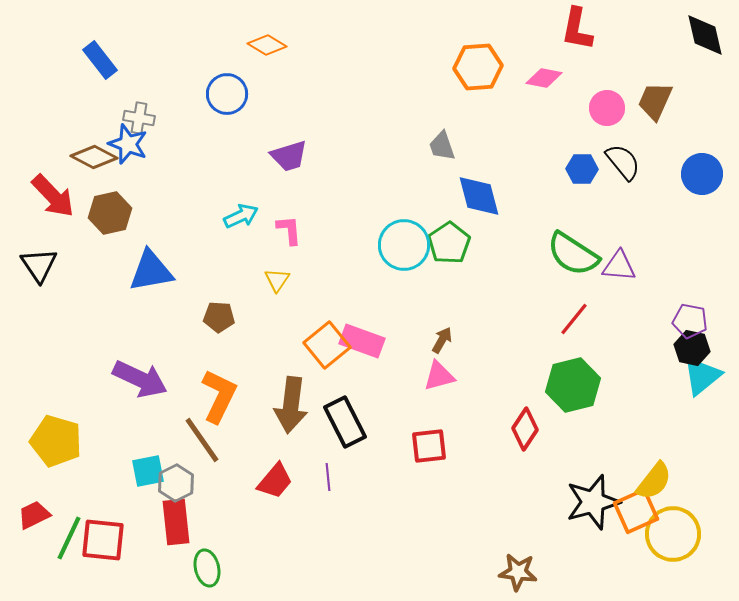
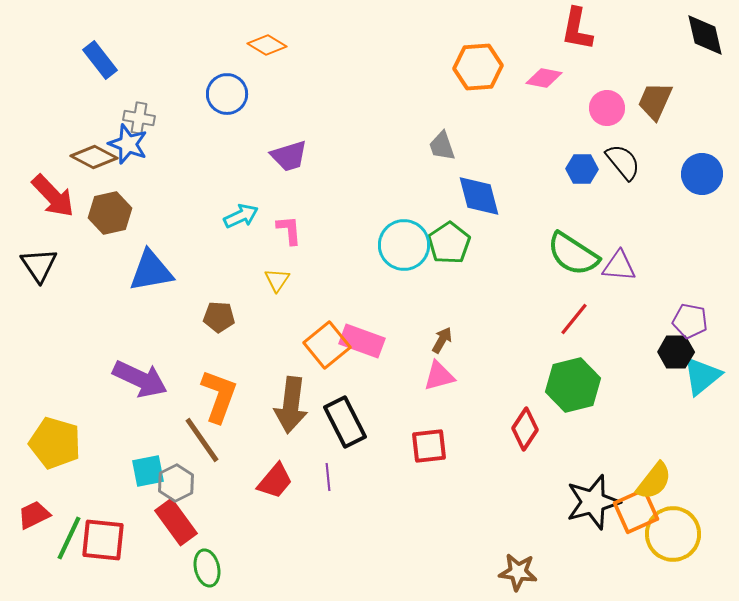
black hexagon at (692, 348): moved 16 px left, 4 px down; rotated 12 degrees counterclockwise
orange L-shape at (219, 396): rotated 6 degrees counterclockwise
yellow pentagon at (56, 441): moved 1 px left, 2 px down
red rectangle at (176, 522): rotated 30 degrees counterclockwise
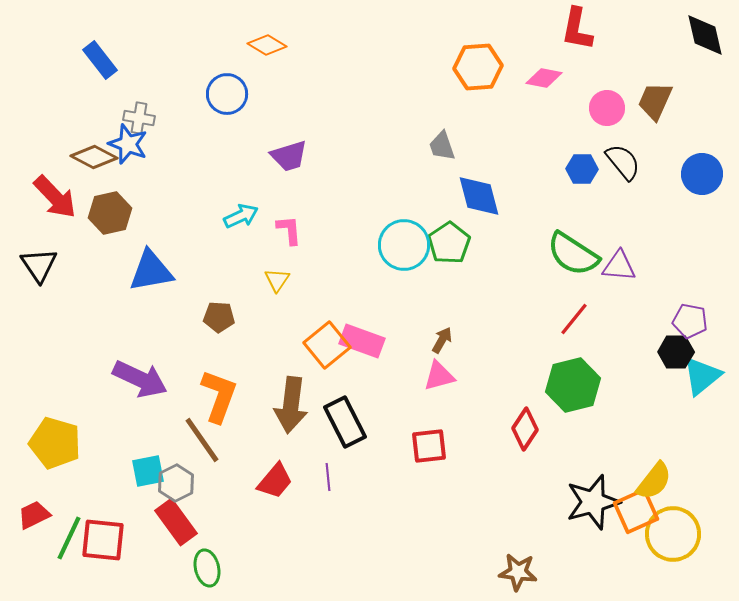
red arrow at (53, 196): moved 2 px right, 1 px down
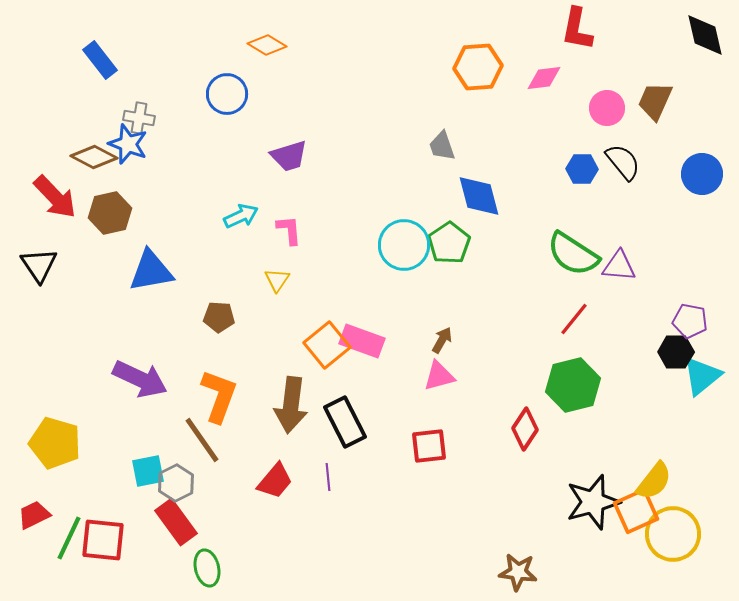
pink diamond at (544, 78): rotated 18 degrees counterclockwise
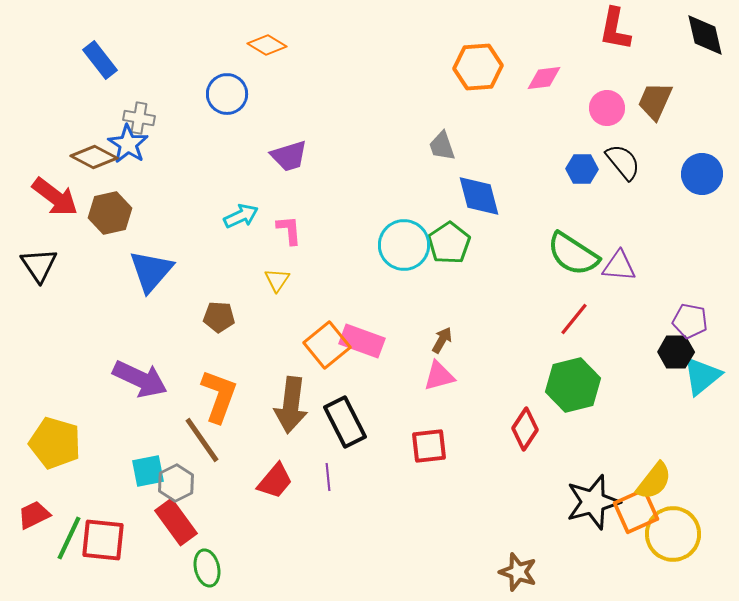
red L-shape at (577, 29): moved 38 px right
blue star at (128, 144): rotated 12 degrees clockwise
red arrow at (55, 197): rotated 9 degrees counterclockwise
blue triangle at (151, 271): rotated 39 degrees counterclockwise
brown star at (518, 572): rotated 12 degrees clockwise
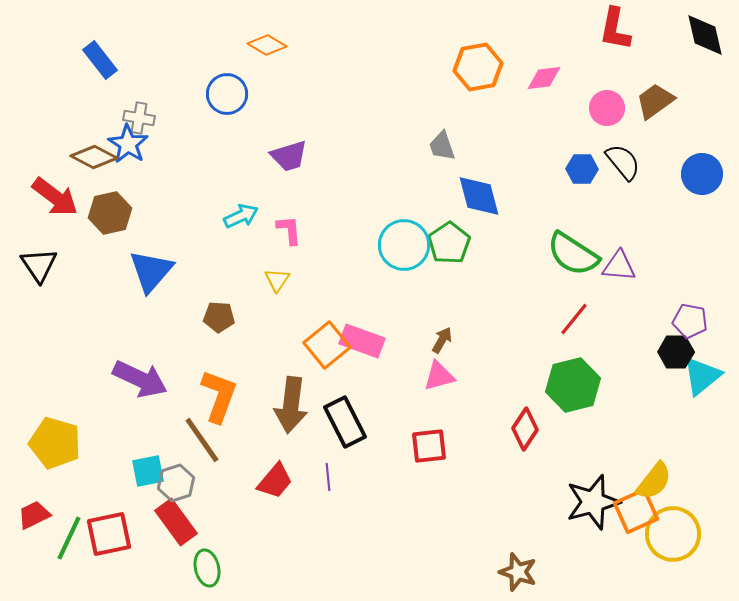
orange hexagon at (478, 67): rotated 6 degrees counterclockwise
brown trapezoid at (655, 101): rotated 30 degrees clockwise
gray hexagon at (176, 483): rotated 9 degrees clockwise
red square at (103, 540): moved 6 px right, 6 px up; rotated 18 degrees counterclockwise
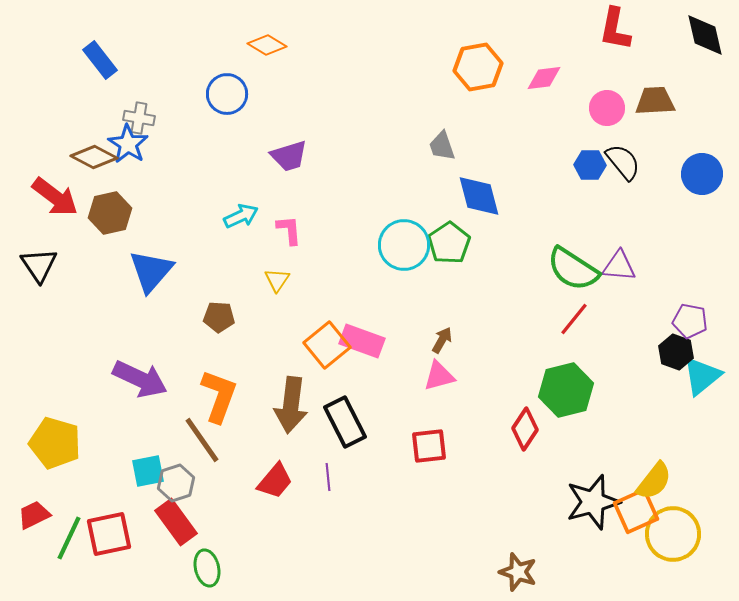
brown trapezoid at (655, 101): rotated 33 degrees clockwise
blue hexagon at (582, 169): moved 8 px right, 4 px up
green semicircle at (573, 254): moved 15 px down
black hexagon at (676, 352): rotated 20 degrees clockwise
green hexagon at (573, 385): moved 7 px left, 5 px down
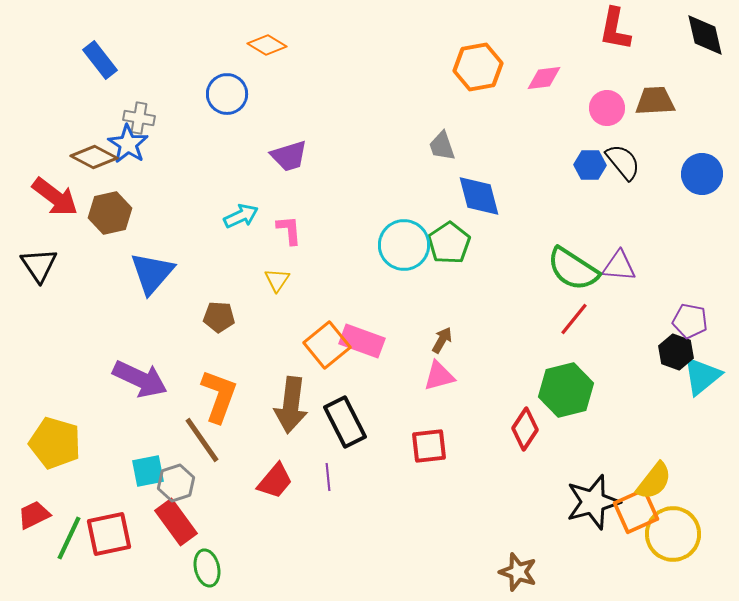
blue triangle at (151, 271): moved 1 px right, 2 px down
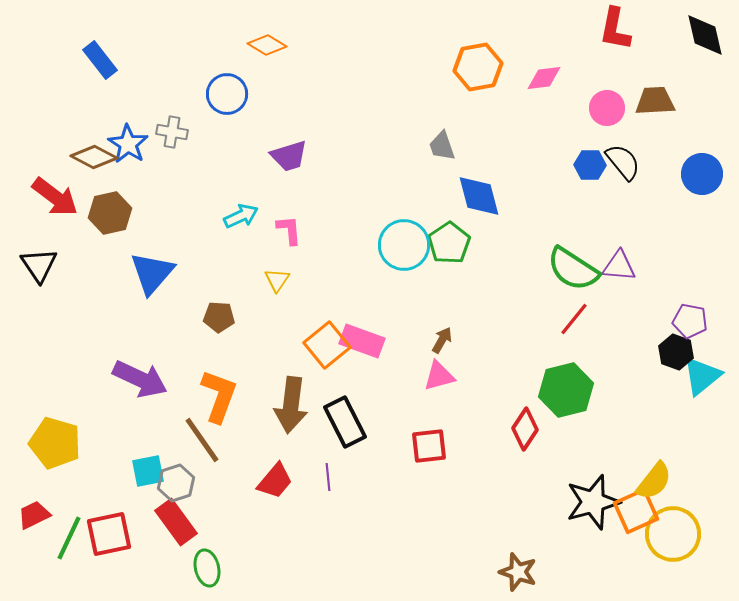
gray cross at (139, 118): moved 33 px right, 14 px down
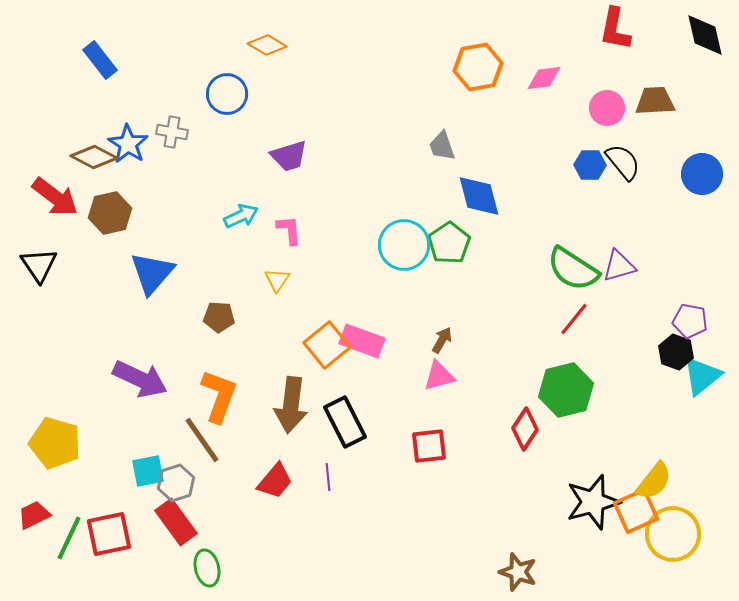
purple triangle at (619, 266): rotated 21 degrees counterclockwise
